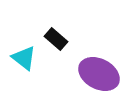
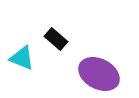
cyan triangle: moved 2 px left; rotated 16 degrees counterclockwise
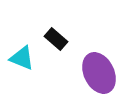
purple ellipse: moved 1 px up; rotated 36 degrees clockwise
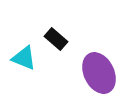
cyan triangle: moved 2 px right
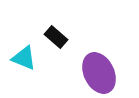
black rectangle: moved 2 px up
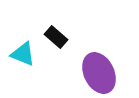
cyan triangle: moved 1 px left, 4 px up
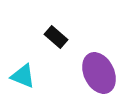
cyan triangle: moved 22 px down
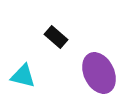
cyan triangle: rotated 8 degrees counterclockwise
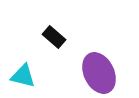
black rectangle: moved 2 px left
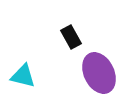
black rectangle: moved 17 px right; rotated 20 degrees clockwise
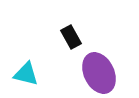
cyan triangle: moved 3 px right, 2 px up
